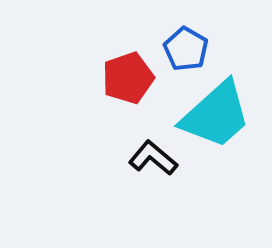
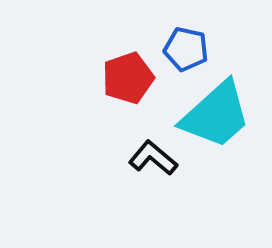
blue pentagon: rotated 18 degrees counterclockwise
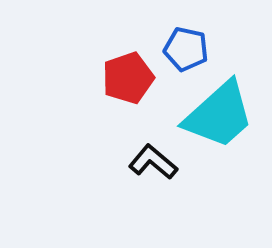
cyan trapezoid: moved 3 px right
black L-shape: moved 4 px down
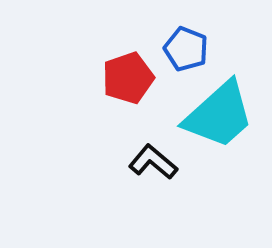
blue pentagon: rotated 9 degrees clockwise
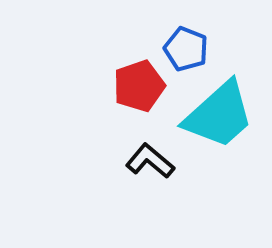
red pentagon: moved 11 px right, 8 px down
black L-shape: moved 3 px left, 1 px up
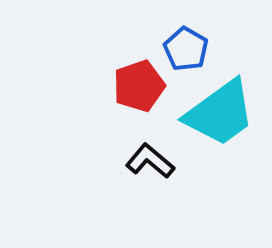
blue pentagon: rotated 9 degrees clockwise
cyan trapezoid: moved 1 px right, 2 px up; rotated 6 degrees clockwise
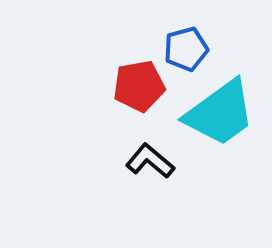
blue pentagon: rotated 27 degrees clockwise
red pentagon: rotated 9 degrees clockwise
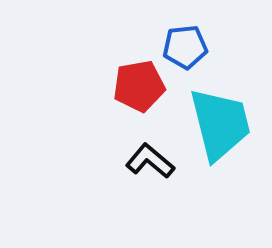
blue pentagon: moved 1 px left, 2 px up; rotated 9 degrees clockwise
cyan trapezoid: moved 11 px down; rotated 68 degrees counterclockwise
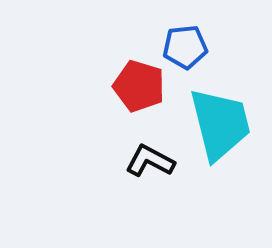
red pentagon: rotated 27 degrees clockwise
black L-shape: rotated 12 degrees counterclockwise
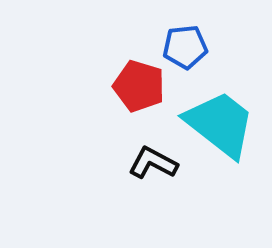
cyan trapezoid: rotated 38 degrees counterclockwise
black L-shape: moved 3 px right, 2 px down
